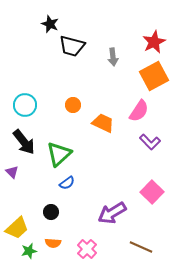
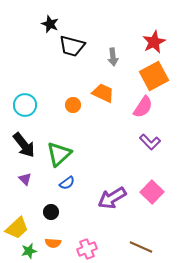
pink semicircle: moved 4 px right, 4 px up
orange trapezoid: moved 30 px up
black arrow: moved 3 px down
purple triangle: moved 13 px right, 7 px down
purple arrow: moved 15 px up
pink cross: rotated 24 degrees clockwise
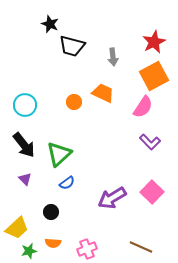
orange circle: moved 1 px right, 3 px up
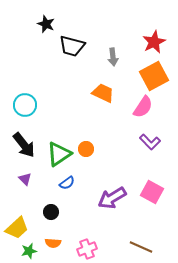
black star: moved 4 px left
orange circle: moved 12 px right, 47 px down
green triangle: rotated 8 degrees clockwise
pink square: rotated 15 degrees counterclockwise
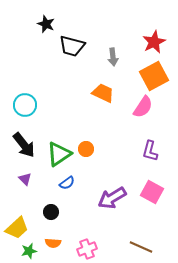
purple L-shape: moved 9 px down; rotated 60 degrees clockwise
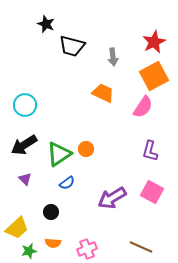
black arrow: rotated 96 degrees clockwise
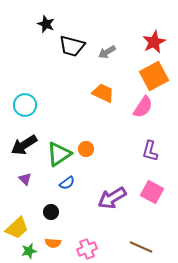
gray arrow: moved 6 px left, 5 px up; rotated 66 degrees clockwise
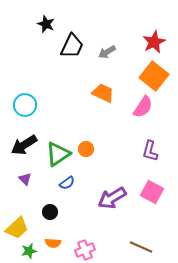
black trapezoid: rotated 80 degrees counterclockwise
orange square: rotated 24 degrees counterclockwise
green triangle: moved 1 px left
black circle: moved 1 px left
pink cross: moved 2 px left, 1 px down
